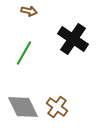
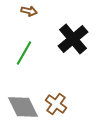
black cross: rotated 16 degrees clockwise
brown cross: moved 1 px left, 3 px up
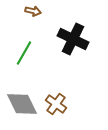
brown arrow: moved 4 px right
black cross: rotated 24 degrees counterclockwise
gray diamond: moved 1 px left, 3 px up
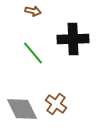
black cross: rotated 28 degrees counterclockwise
green line: moved 9 px right; rotated 70 degrees counterclockwise
gray diamond: moved 5 px down
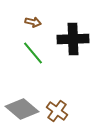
brown arrow: moved 11 px down
brown cross: moved 1 px right, 7 px down
gray diamond: rotated 24 degrees counterclockwise
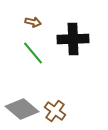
brown cross: moved 2 px left
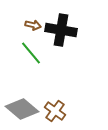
brown arrow: moved 3 px down
black cross: moved 12 px left, 9 px up; rotated 12 degrees clockwise
green line: moved 2 px left
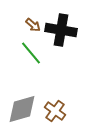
brown arrow: rotated 28 degrees clockwise
gray diamond: rotated 56 degrees counterclockwise
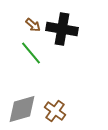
black cross: moved 1 px right, 1 px up
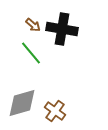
gray diamond: moved 6 px up
